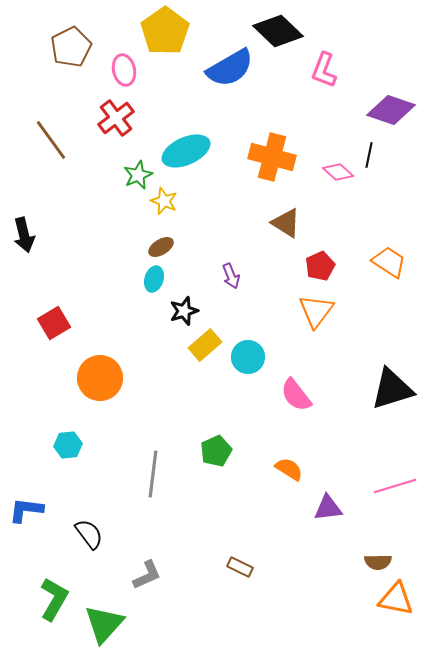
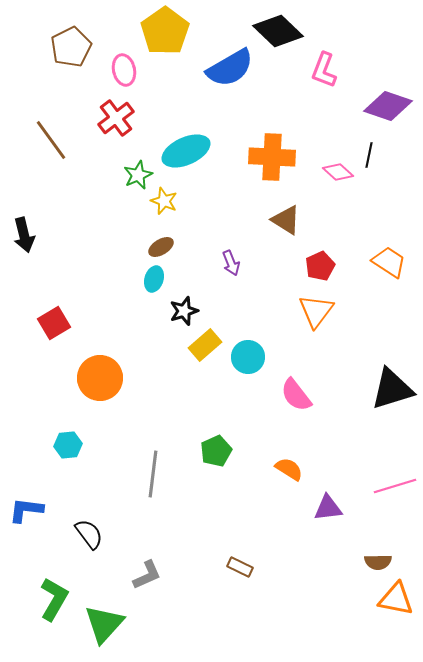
purple diamond at (391, 110): moved 3 px left, 4 px up
orange cross at (272, 157): rotated 12 degrees counterclockwise
brown triangle at (286, 223): moved 3 px up
purple arrow at (231, 276): moved 13 px up
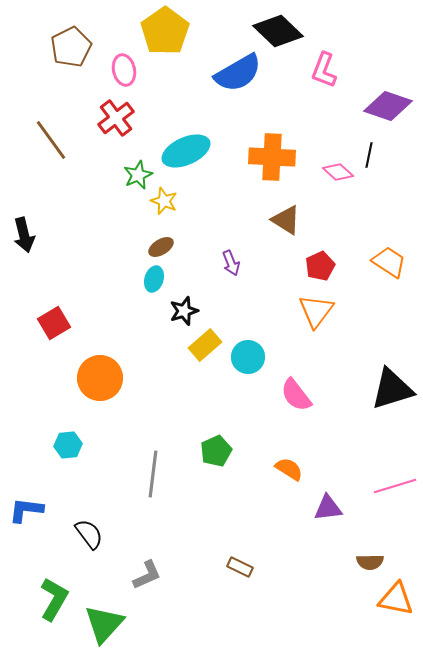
blue semicircle at (230, 68): moved 8 px right, 5 px down
brown semicircle at (378, 562): moved 8 px left
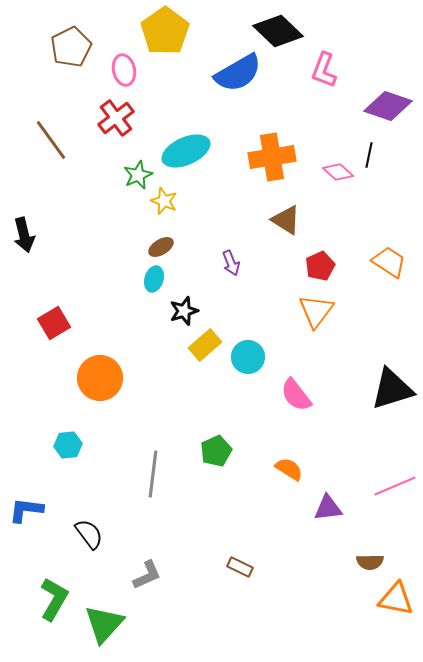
orange cross at (272, 157): rotated 12 degrees counterclockwise
pink line at (395, 486): rotated 6 degrees counterclockwise
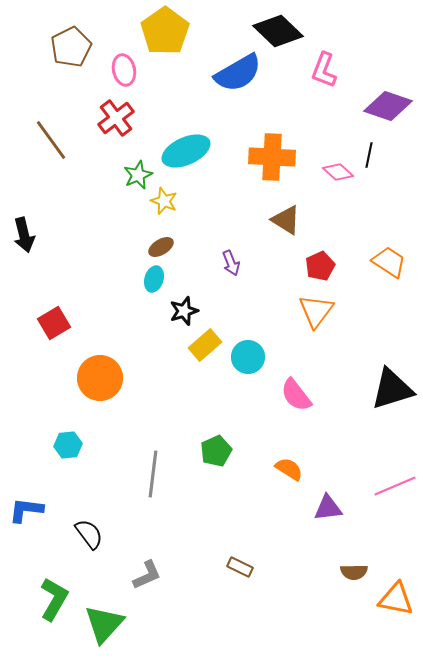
orange cross at (272, 157): rotated 12 degrees clockwise
brown semicircle at (370, 562): moved 16 px left, 10 px down
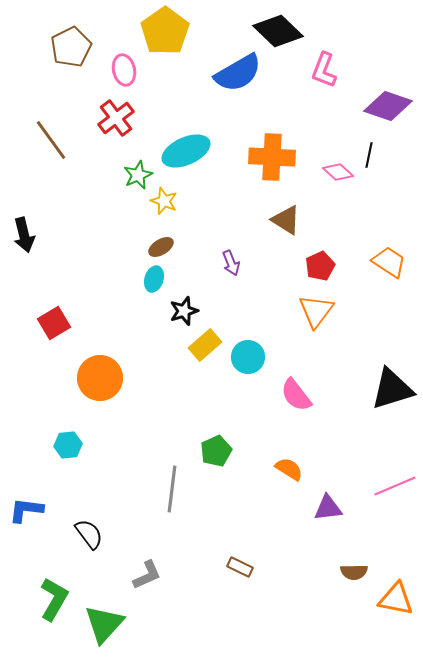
gray line at (153, 474): moved 19 px right, 15 px down
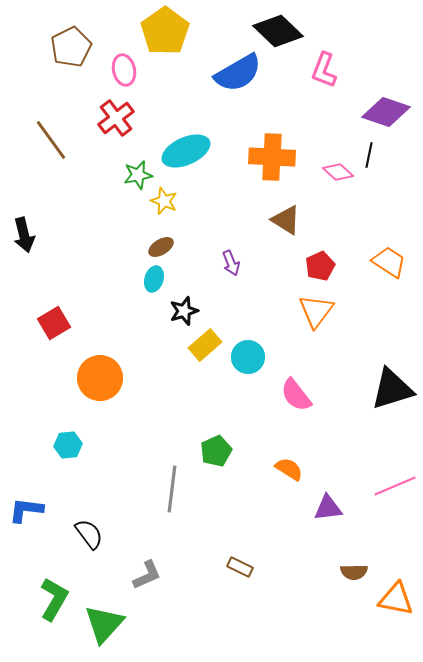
purple diamond at (388, 106): moved 2 px left, 6 px down
green star at (138, 175): rotated 12 degrees clockwise
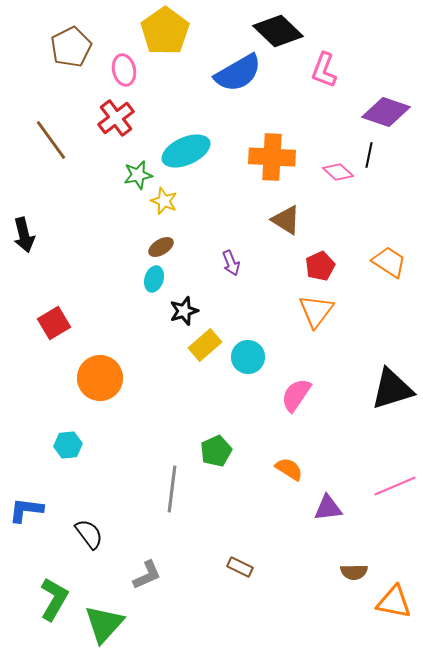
pink semicircle at (296, 395): rotated 72 degrees clockwise
orange triangle at (396, 599): moved 2 px left, 3 px down
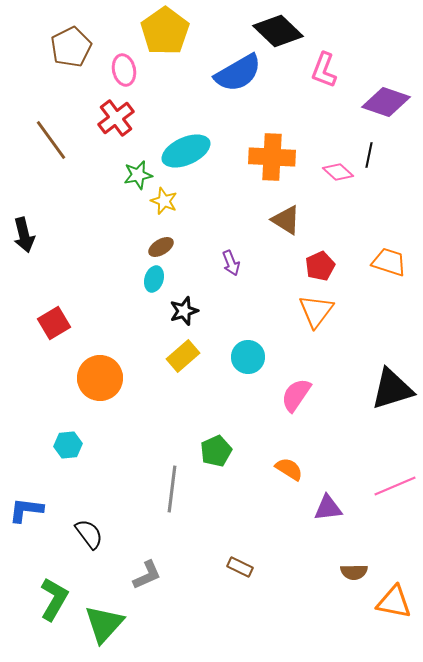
purple diamond at (386, 112): moved 10 px up
orange trapezoid at (389, 262): rotated 15 degrees counterclockwise
yellow rectangle at (205, 345): moved 22 px left, 11 px down
